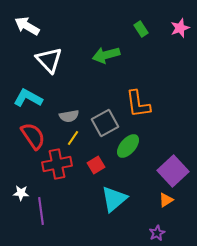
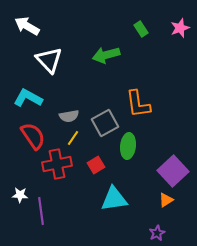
green ellipse: rotated 35 degrees counterclockwise
white star: moved 1 px left, 2 px down
cyan triangle: rotated 32 degrees clockwise
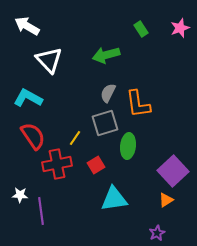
gray semicircle: moved 39 px right, 23 px up; rotated 126 degrees clockwise
gray square: rotated 12 degrees clockwise
yellow line: moved 2 px right
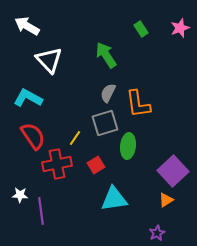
green arrow: rotated 72 degrees clockwise
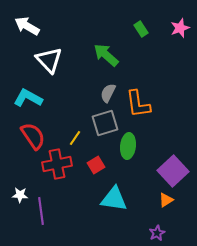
green arrow: rotated 16 degrees counterclockwise
cyan triangle: rotated 16 degrees clockwise
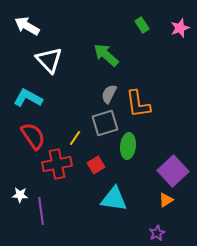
green rectangle: moved 1 px right, 4 px up
gray semicircle: moved 1 px right, 1 px down
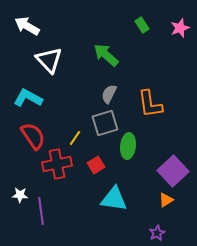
orange L-shape: moved 12 px right
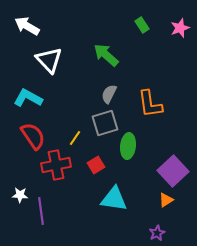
red cross: moved 1 px left, 1 px down
